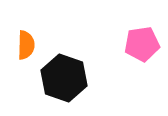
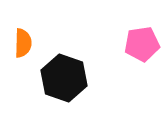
orange semicircle: moved 3 px left, 2 px up
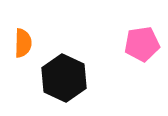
black hexagon: rotated 6 degrees clockwise
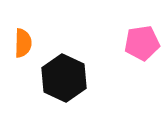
pink pentagon: moved 1 px up
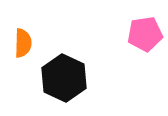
pink pentagon: moved 3 px right, 9 px up
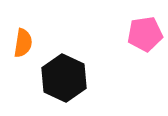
orange semicircle: rotated 8 degrees clockwise
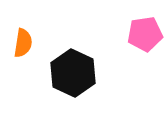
black hexagon: moved 9 px right, 5 px up
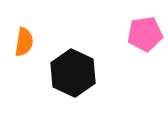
orange semicircle: moved 1 px right, 1 px up
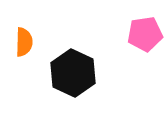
orange semicircle: rotated 8 degrees counterclockwise
